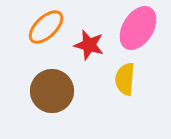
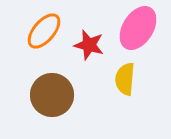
orange ellipse: moved 2 px left, 4 px down; rotated 6 degrees counterclockwise
brown circle: moved 4 px down
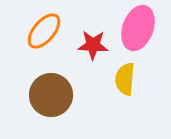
pink ellipse: rotated 12 degrees counterclockwise
red star: moved 4 px right; rotated 12 degrees counterclockwise
brown circle: moved 1 px left
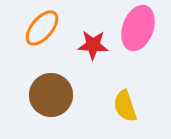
orange ellipse: moved 2 px left, 3 px up
yellow semicircle: moved 27 px down; rotated 24 degrees counterclockwise
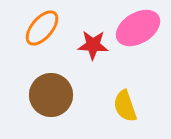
pink ellipse: rotated 39 degrees clockwise
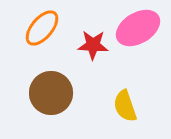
brown circle: moved 2 px up
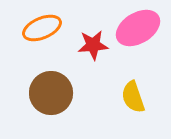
orange ellipse: rotated 27 degrees clockwise
red star: rotated 8 degrees counterclockwise
yellow semicircle: moved 8 px right, 9 px up
